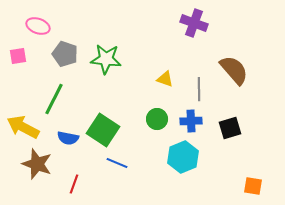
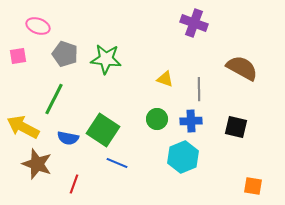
brown semicircle: moved 8 px right, 2 px up; rotated 20 degrees counterclockwise
black square: moved 6 px right, 1 px up; rotated 30 degrees clockwise
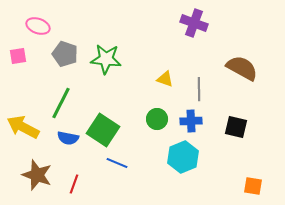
green line: moved 7 px right, 4 px down
brown star: moved 11 px down
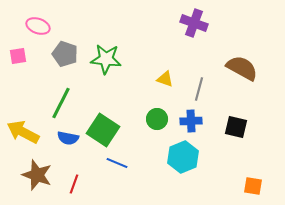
gray line: rotated 15 degrees clockwise
yellow arrow: moved 5 px down
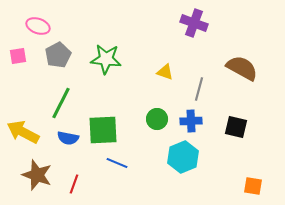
gray pentagon: moved 7 px left, 1 px down; rotated 25 degrees clockwise
yellow triangle: moved 7 px up
green square: rotated 36 degrees counterclockwise
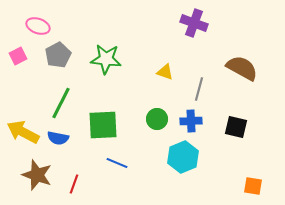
pink square: rotated 18 degrees counterclockwise
green square: moved 5 px up
blue semicircle: moved 10 px left
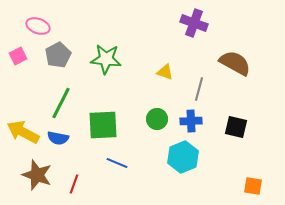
brown semicircle: moved 7 px left, 5 px up
